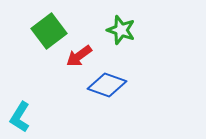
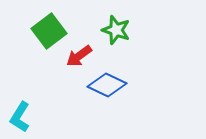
green star: moved 5 px left
blue diamond: rotated 6 degrees clockwise
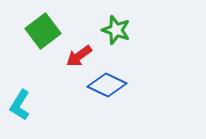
green square: moved 6 px left
cyan L-shape: moved 12 px up
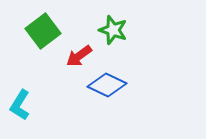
green star: moved 3 px left
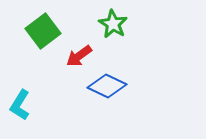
green star: moved 6 px up; rotated 12 degrees clockwise
blue diamond: moved 1 px down
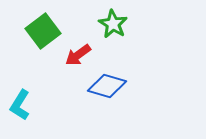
red arrow: moved 1 px left, 1 px up
blue diamond: rotated 9 degrees counterclockwise
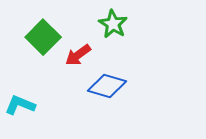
green square: moved 6 px down; rotated 8 degrees counterclockwise
cyan L-shape: rotated 80 degrees clockwise
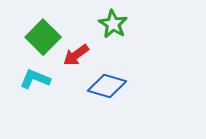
red arrow: moved 2 px left
cyan L-shape: moved 15 px right, 26 px up
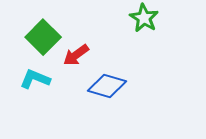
green star: moved 31 px right, 6 px up
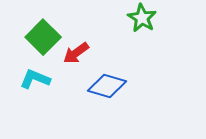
green star: moved 2 px left
red arrow: moved 2 px up
